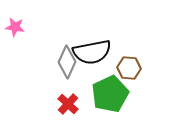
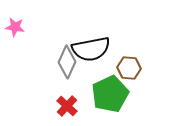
black semicircle: moved 1 px left, 3 px up
red cross: moved 1 px left, 2 px down
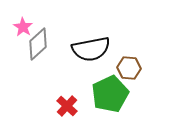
pink star: moved 8 px right; rotated 24 degrees clockwise
gray diamond: moved 29 px left, 18 px up; rotated 24 degrees clockwise
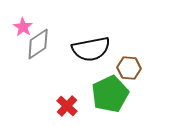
gray diamond: rotated 8 degrees clockwise
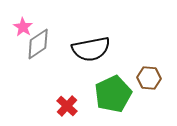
brown hexagon: moved 20 px right, 10 px down
green pentagon: moved 3 px right
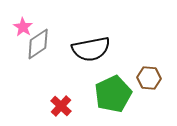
red cross: moved 6 px left
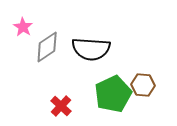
gray diamond: moved 9 px right, 3 px down
black semicircle: rotated 15 degrees clockwise
brown hexagon: moved 6 px left, 7 px down
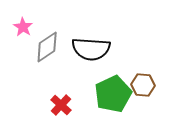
red cross: moved 1 px up
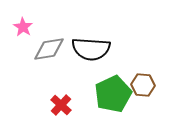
gray diamond: moved 2 px right, 2 px down; rotated 24 degrees clockwise
